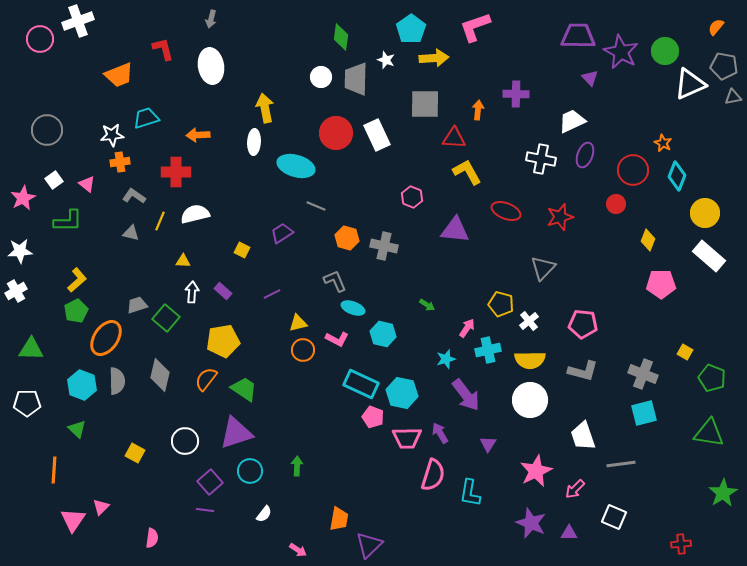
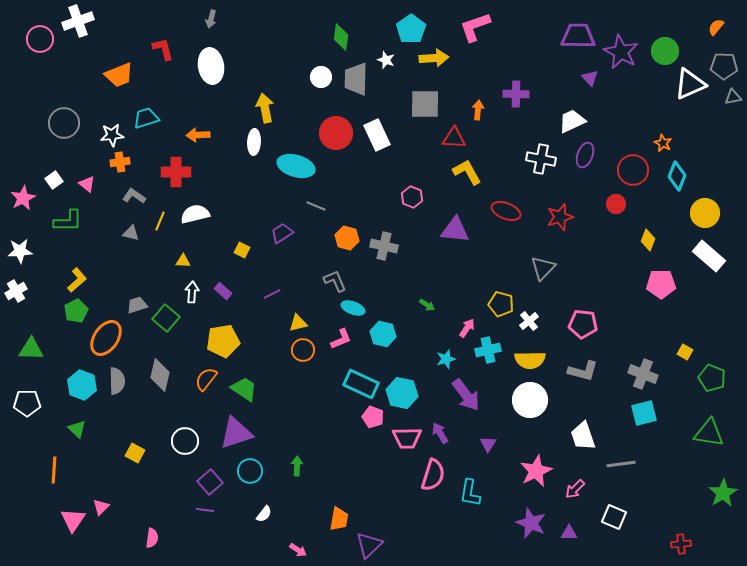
gray pentagon at (724, 66): rotated 8 degrees counterclockwise
gray circle at (47, 130): moved 17 px right, 7 px up
pink L-shape at (337, 339): moved 4 px right; rotated 50 degrees counterclockwise
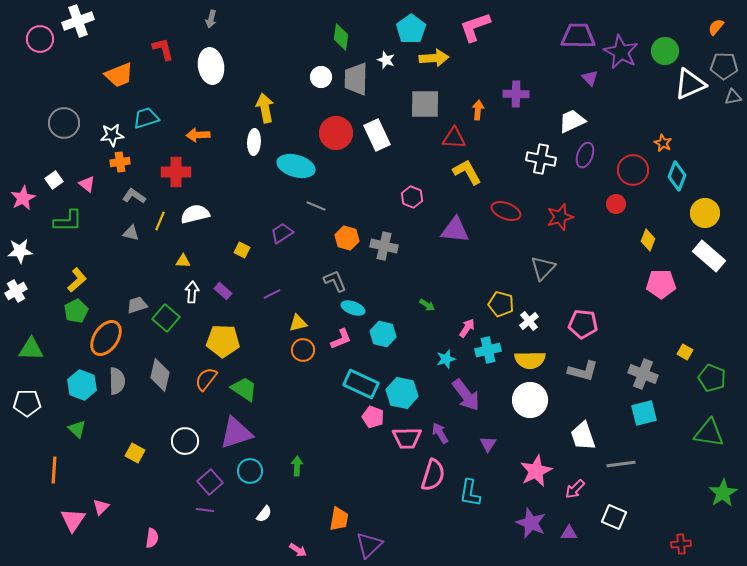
yellow pentagon at (223, 341): rotated 12 degrees clockwise
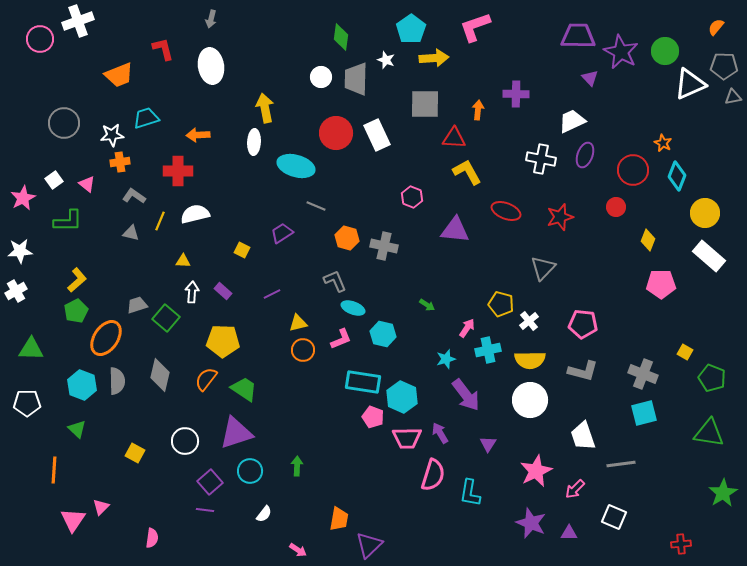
red cross at (176, 172): moved 2 px right, 1 px up
red circle at (616, 204): moved 3 px down
cyan rectangle at (361, 384): moved 2 px right, 2 px up; rotated 16 degrees counterclockwise
cyan hexagon at (402, 393): moved 4 px down; rotated 12 degrees clockwise
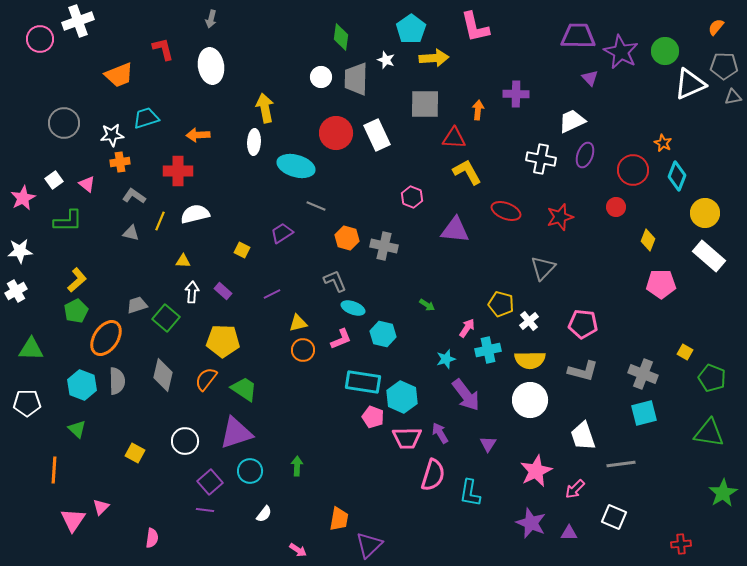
pink L-shape at (475, 27): rotated 84 degrees counterclockwise
gray diamond at (160, 375): moved 3 px right
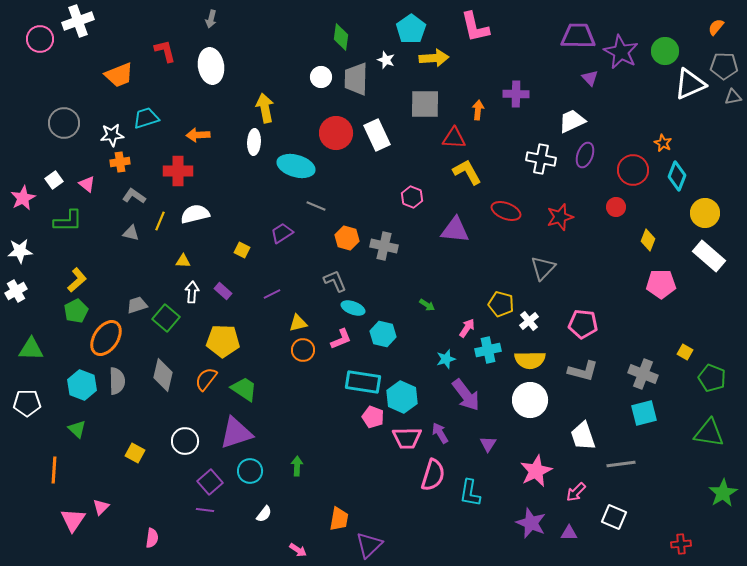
red L-shape at (163, 49): moved 2 px right, 2 px down
pink arrow at (575, 489): moved 1 px right, 3 px down
